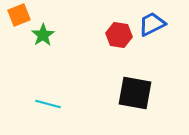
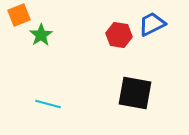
green star: moved 2 px left
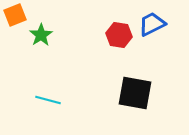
orange square: moved 4 px left
cyan line: moved 4 px up
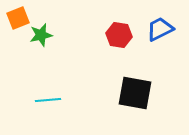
orange square: moved 3 px right, 3 px down
blue trapezoid: moved 8 px right, 5 px down
green star: rotated 20 degrees clockwise
cyan line: rotated 20 degrees counterclockwise
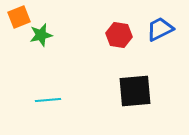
orange square: moved 1 px right, 1 px up
black square: moved 2 px up; rotated 15 degrees counterclockwise
